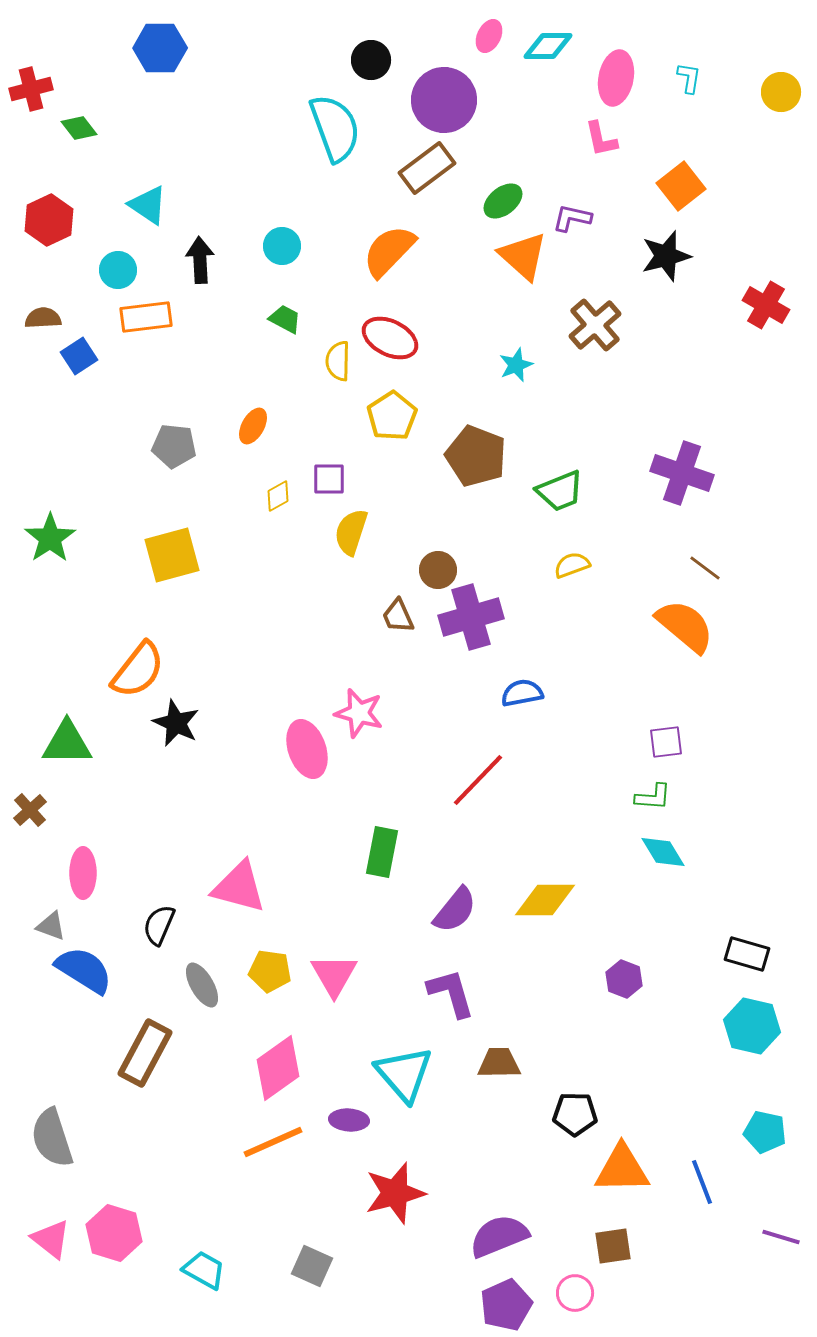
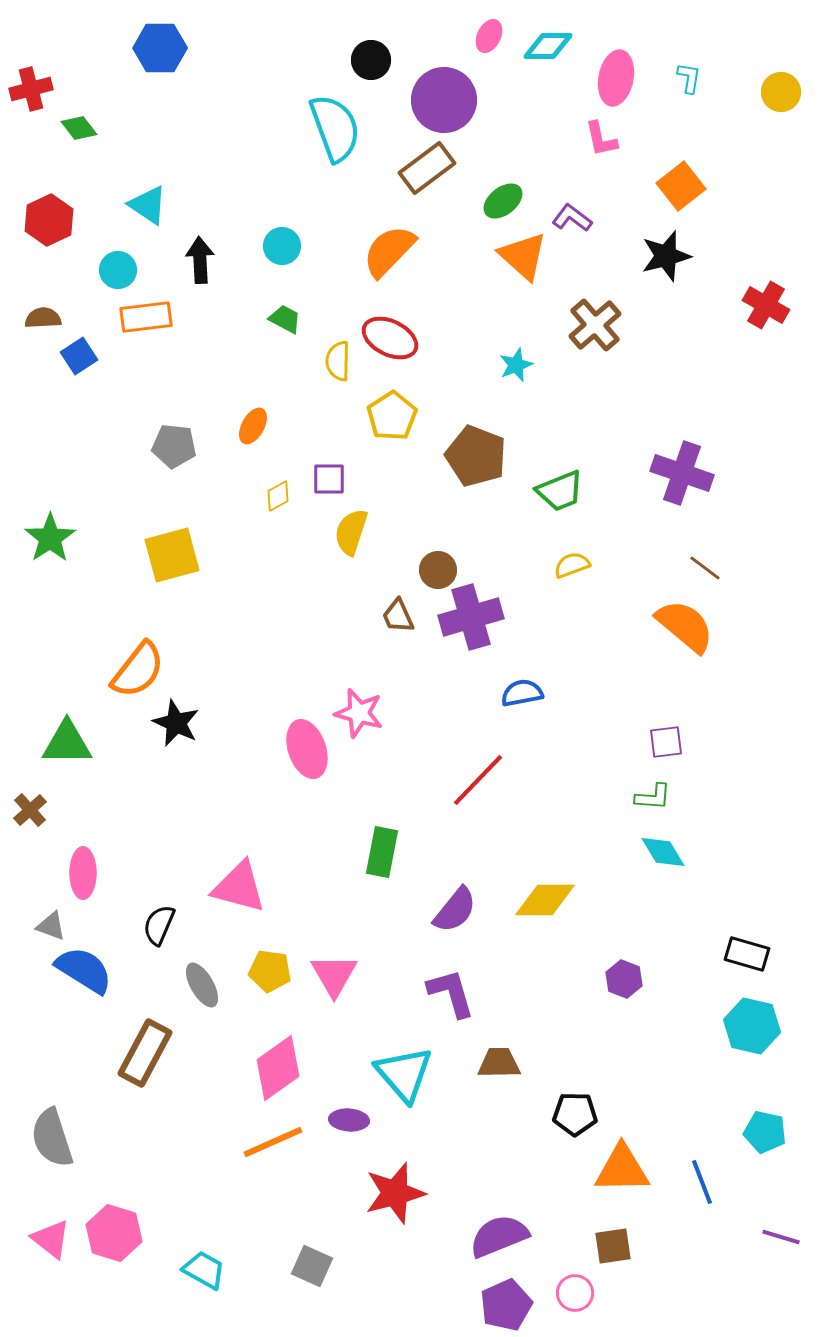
purple L-shape at (572, 218): rotated 24 degrees clockwise
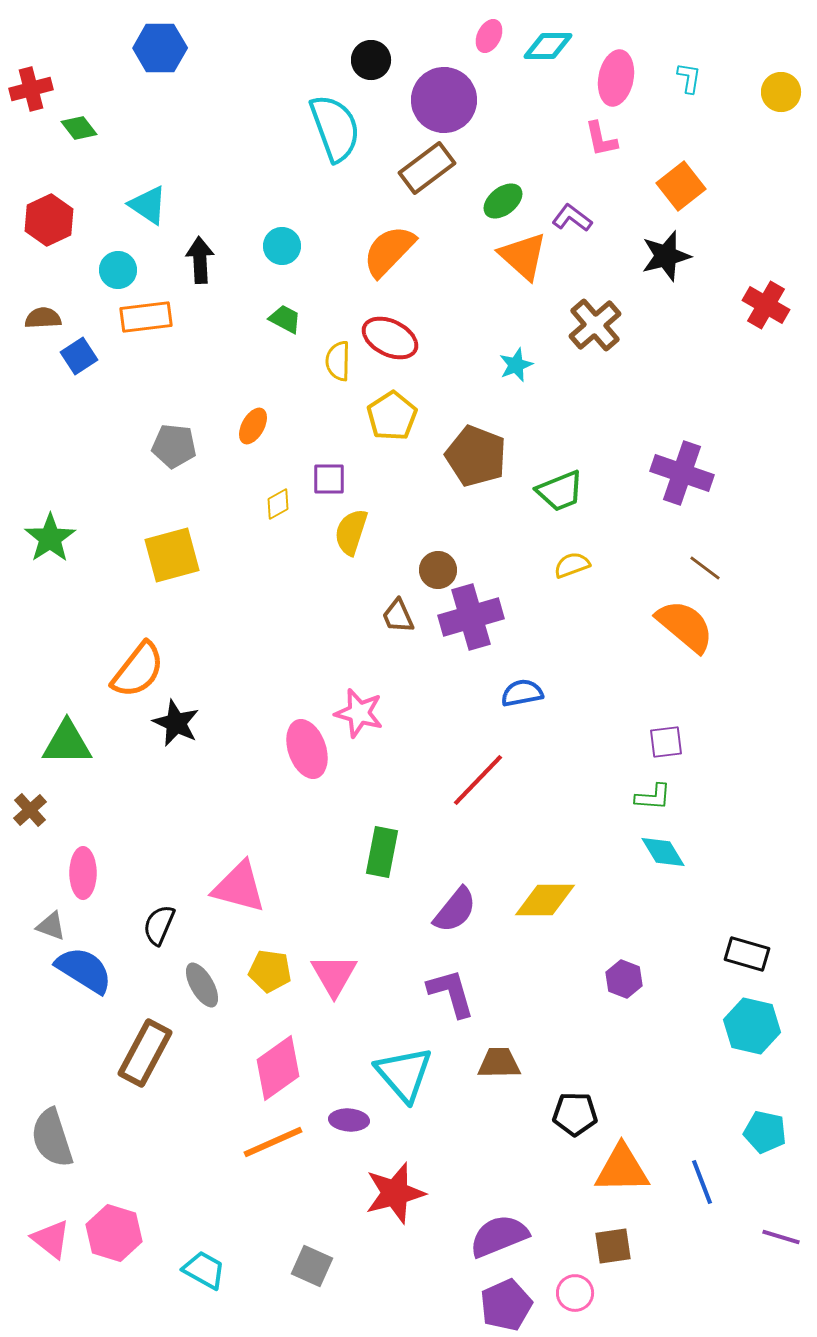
yellow diamond at (278, 496): moved 8 px down
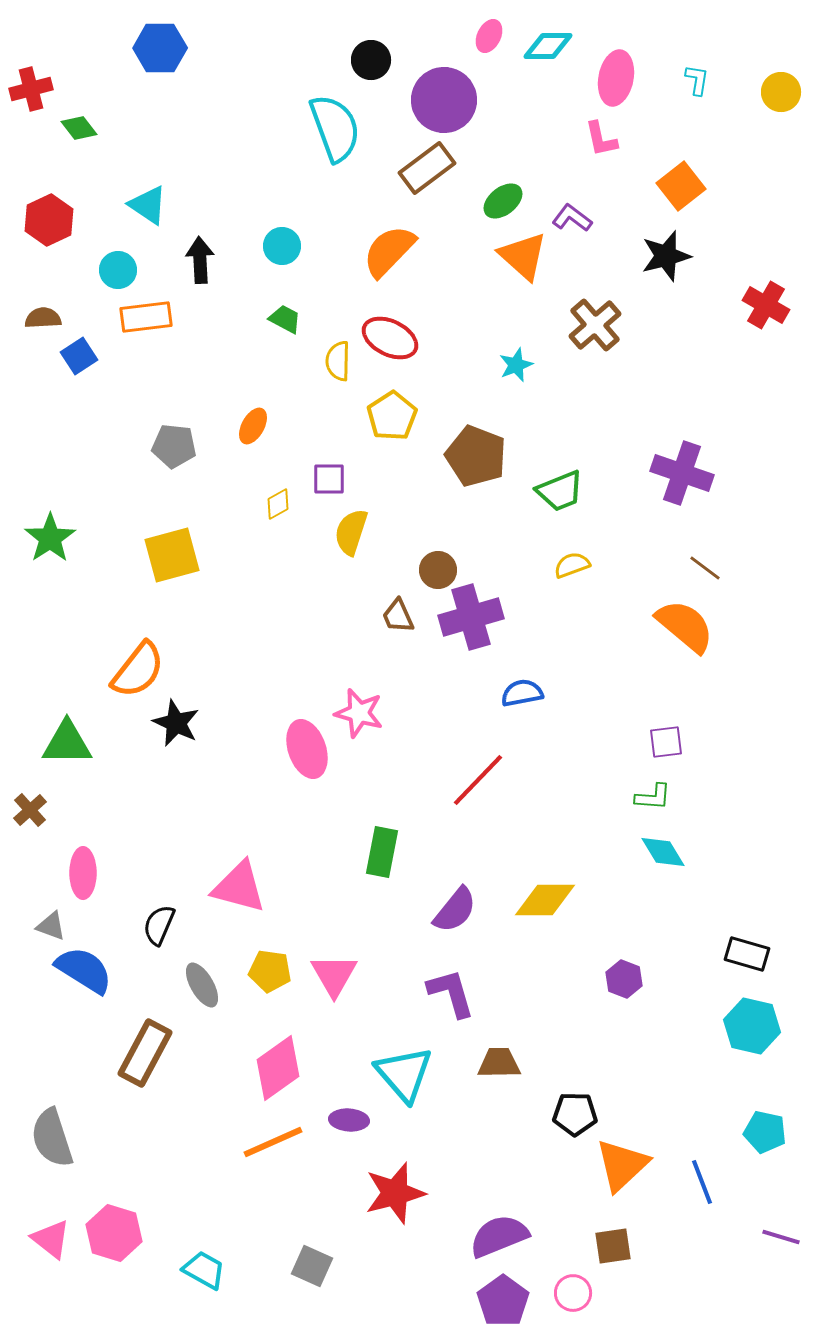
cyan L-shape at (689, 78): moved 8 px right, 2 px down
orange triangle at (622, 1169): moved 4 px up; rotated 42 degrees counterclockwise
pink circle at (575, 1293): moved 2 px left
purple pentagon at (506, 1305): moved 3 px left, 4 px up; rotated 12 degrees counterclockwise
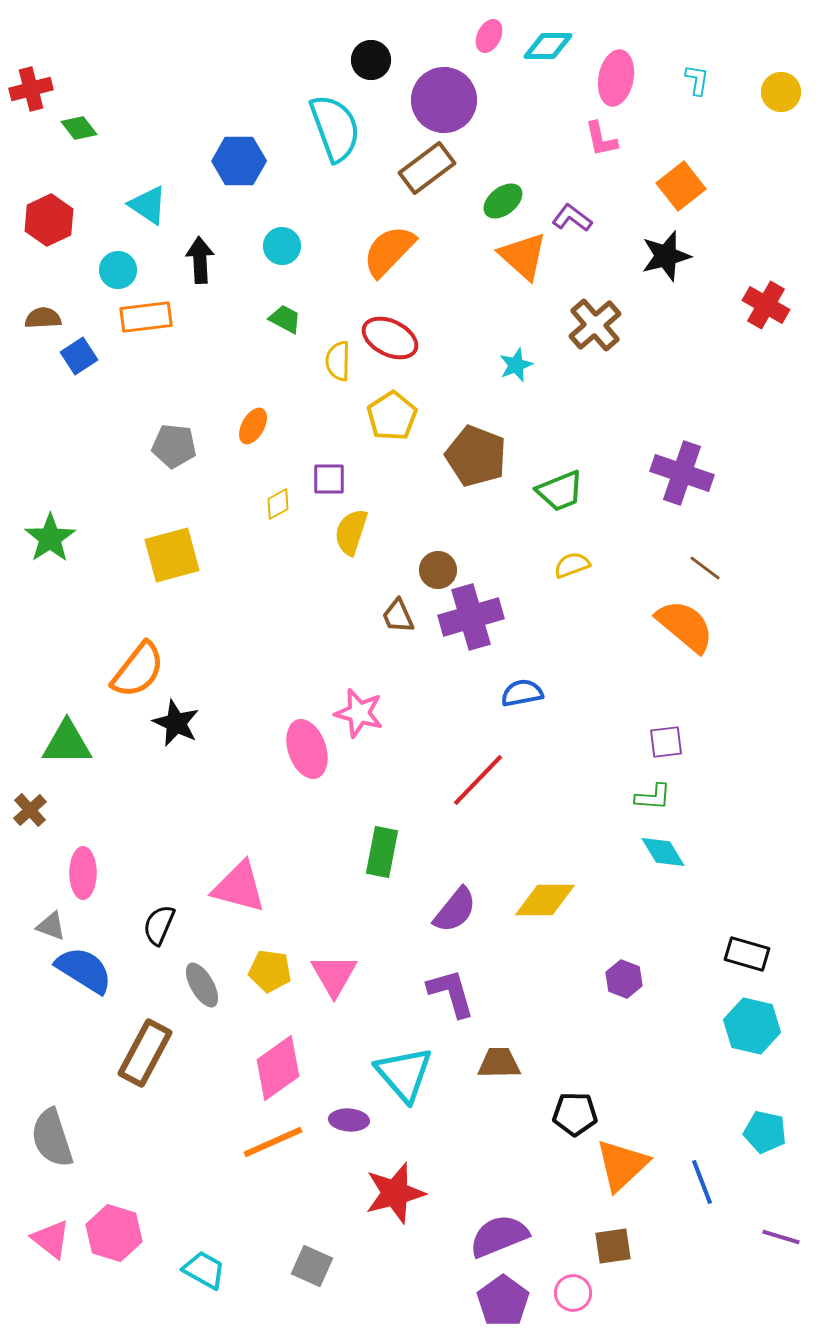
blue hexagon at (160, 48): moved 79 px right, 113 px down
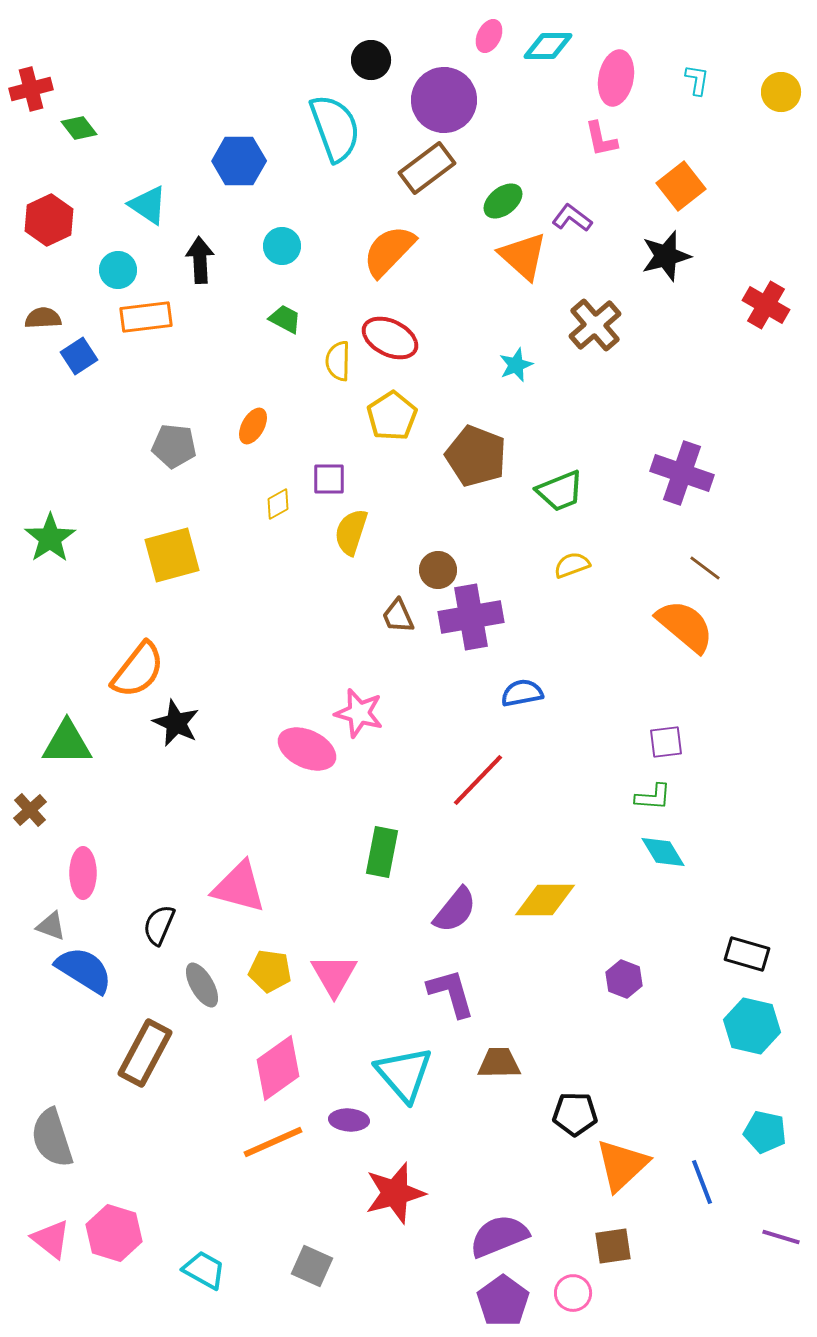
purple cross at (471, 617): rotated 6 degrees clockwise
pink ellipse at (307, 749): rotated 46 degrees counterclockwise
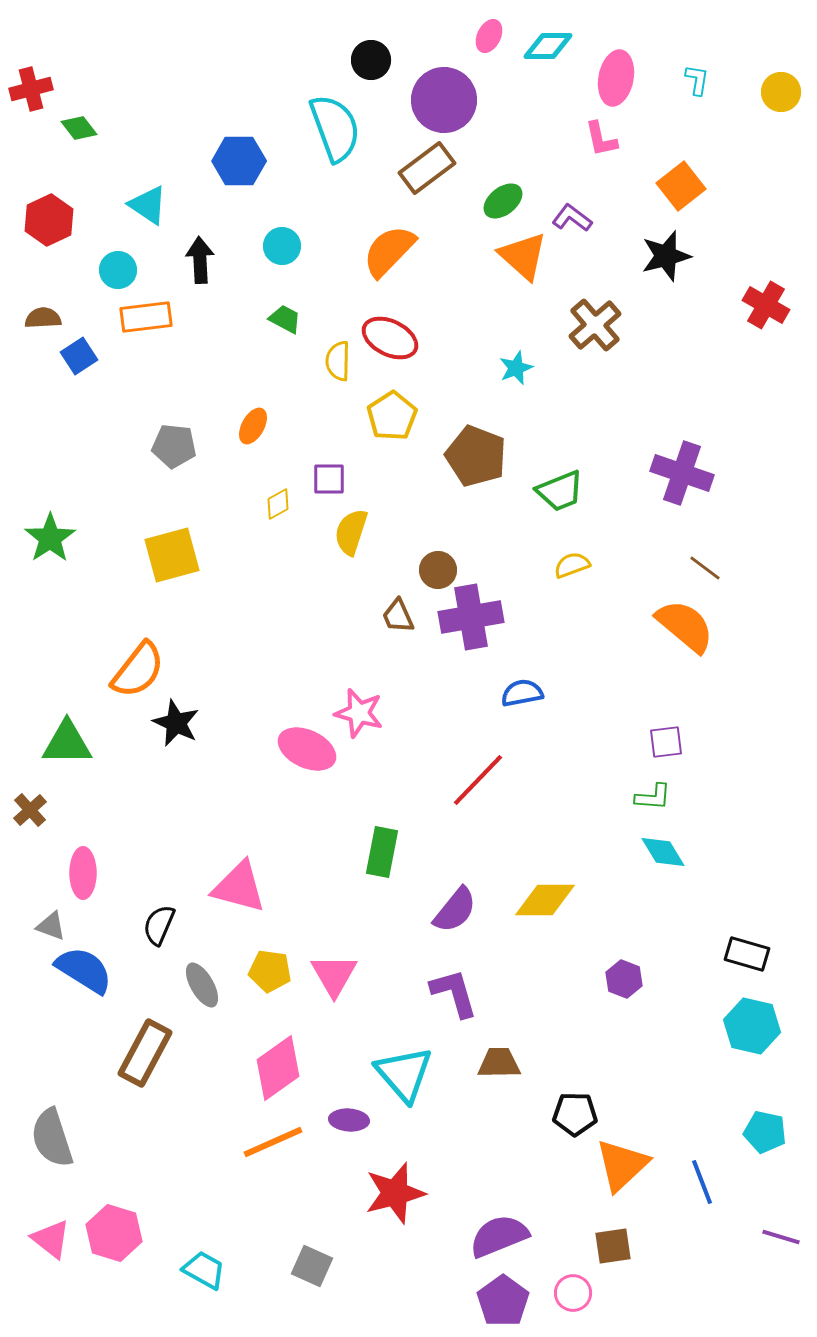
cyan star at (516, 365): moved 3 px down
purple L-shape at (451, 993): moved 3 px right
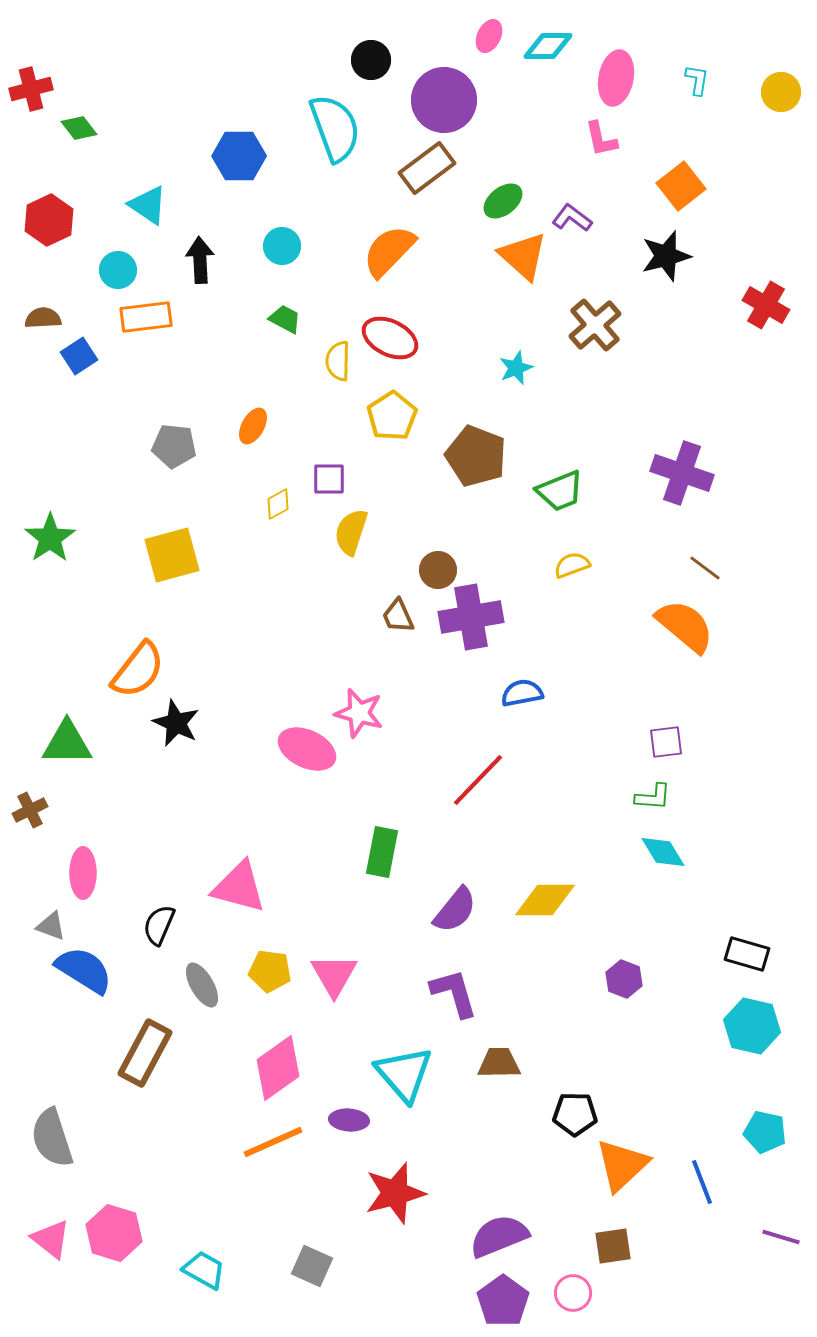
blue hexagon at (239, 161): moved 5 px up
brown cross at (30, 810): rotated 16 degrees clockwise
